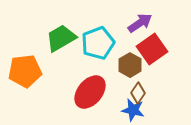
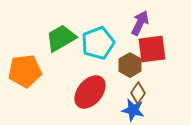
purple arrow: rotated 30 degrees counterclockwise
red square: rotated 28 degrees clockwise
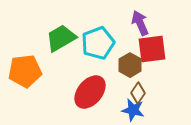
purple arrow: rotated 50 degrees counterclockwise
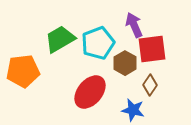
purple arrow: moved 6 px left, 2 px down
green trapezoid: moved 1 px left, 1 px down
brown hexagon: moved 5 px left, 2 px up
orange pentagon: moved 2 px left
brown diamond: moved 12 px right, 8 px up
